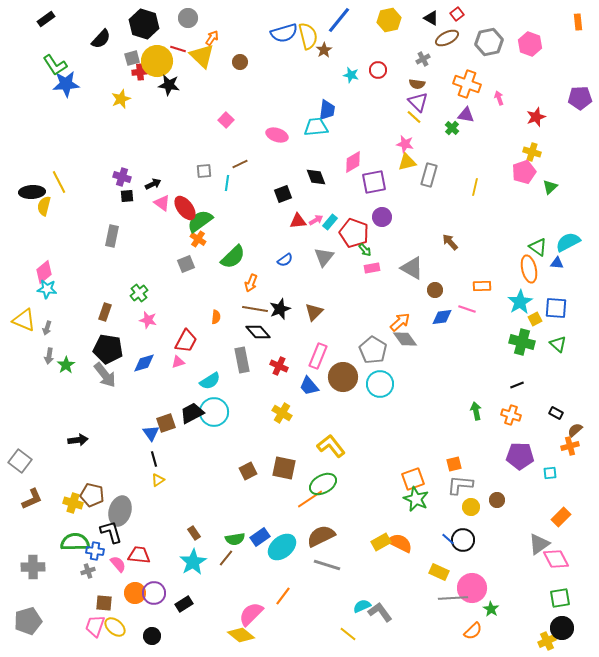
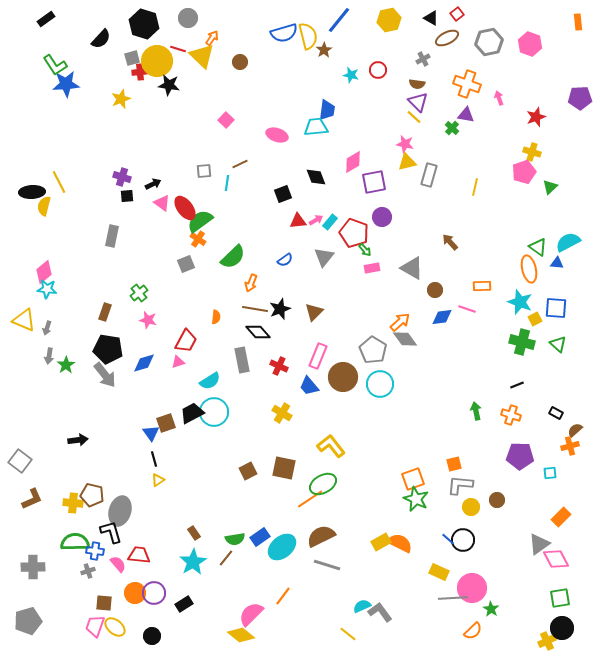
cyan star at (520, 302): rotated 20 degrees counterclockwise
yellow cross at (73, 503): rotated 12 degrees counterclockwise
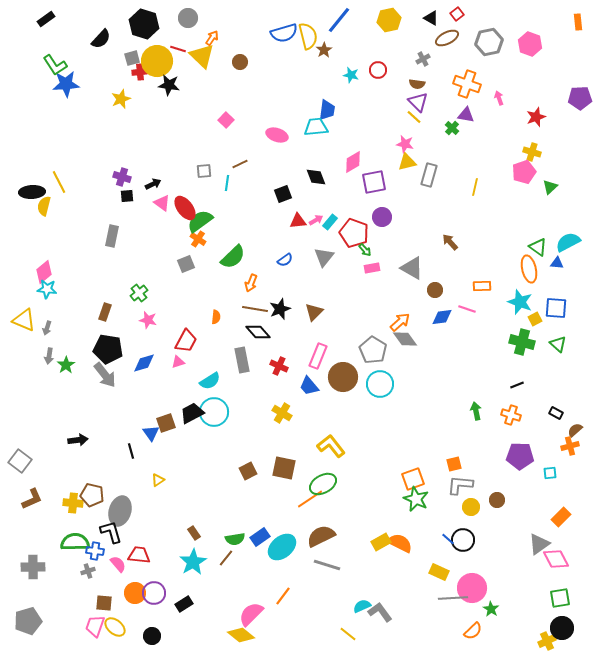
black line at (154, 459): moved 23 px left, 8 px up
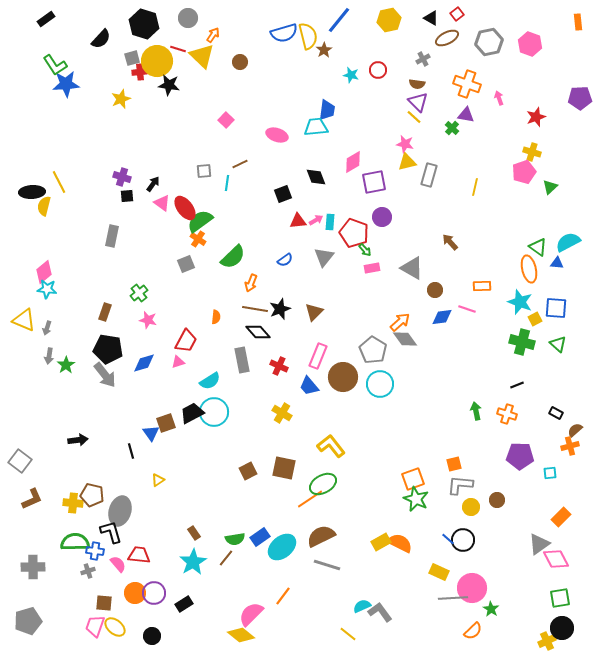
orange arrow at (212, 38): moved 1 px right, 3 px up
black arrow at (153, 184): rotated 28 degrees counterclockwise
cyan rectangle at (330, 222): rotated 35 degrees counterclockwise
orange cross at (511, 415): moved 4 px left, 1 px up
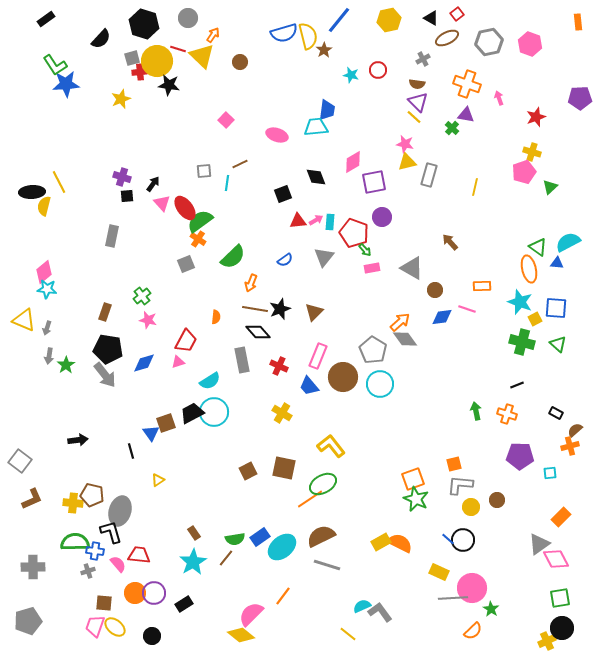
pink triangle at (162, 203): rotated 12 degrees clockwise
green cross at (139, 293): moved 3 px right, 3 px down
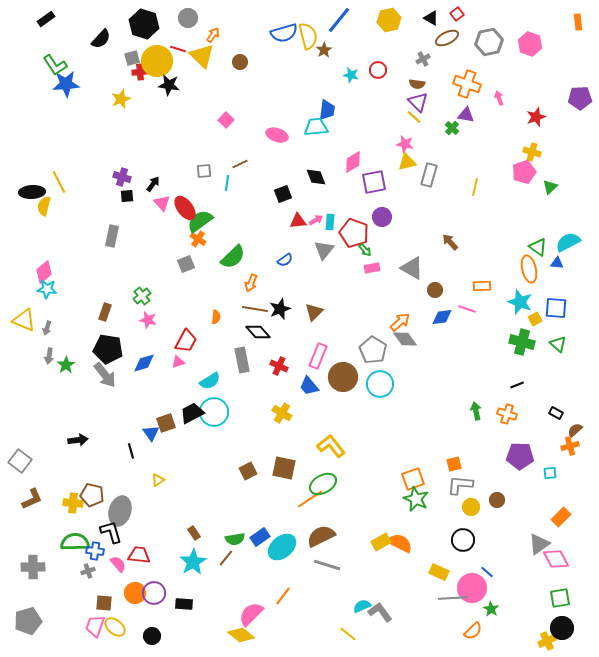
gray triangle at (324, 257): moved 7 px up
blue line at (448, 539): moved 39 px right, 33 px down
black rectangle at (184, 604): rotated 36 degrees clockwise
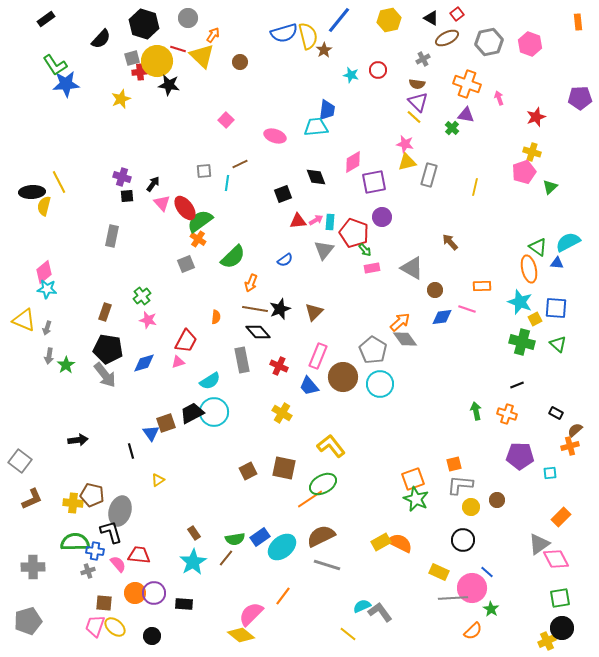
pink ellipse at (277, 135): moved 2 px left, 1 px down
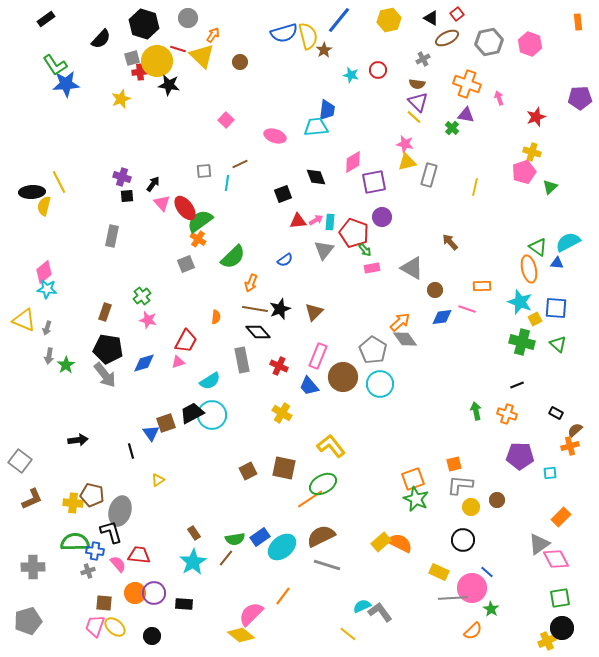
cyan circle at (214, 412): moved 2 px left, 3 px down
yellow rectangle at (381, 542): rotated 12 degrees counterclockwise
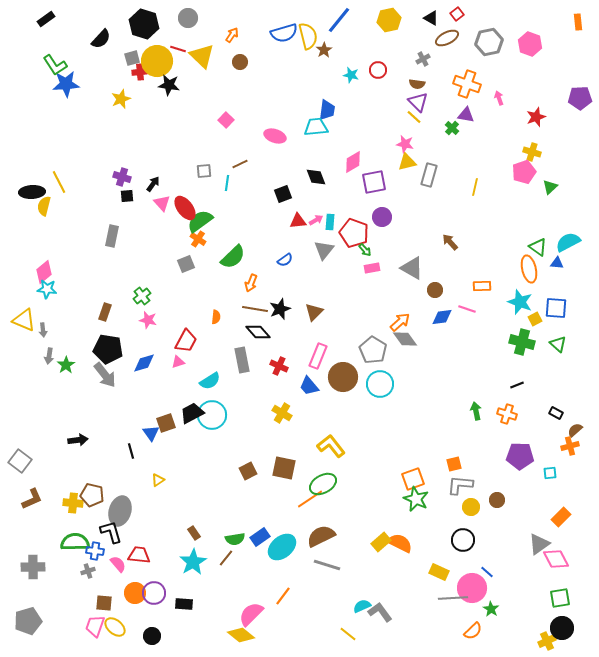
orange arrow at (213, 35): moved 19 px right
gray arrow at (47, 328): moved 4 px left, 2 px down; rotated 24 degrees counterclockwise
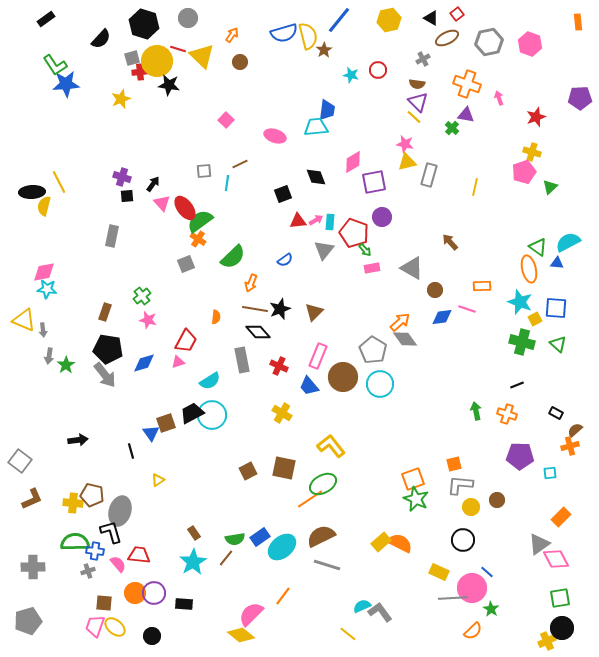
pink diamond at (44, 272): rotated 30 degrees clockwise
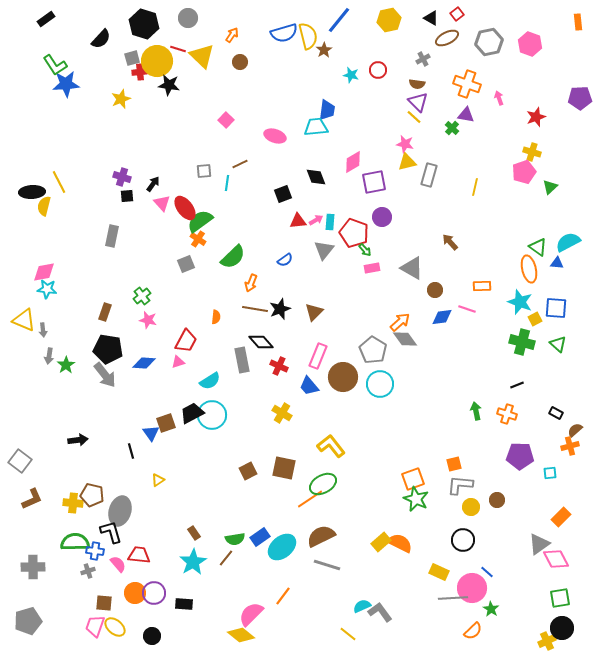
black diamond at (258, 332): moved 3 px right, 10 px down
blue diamond at (144, 363): rotated 20 degrees clockwise
